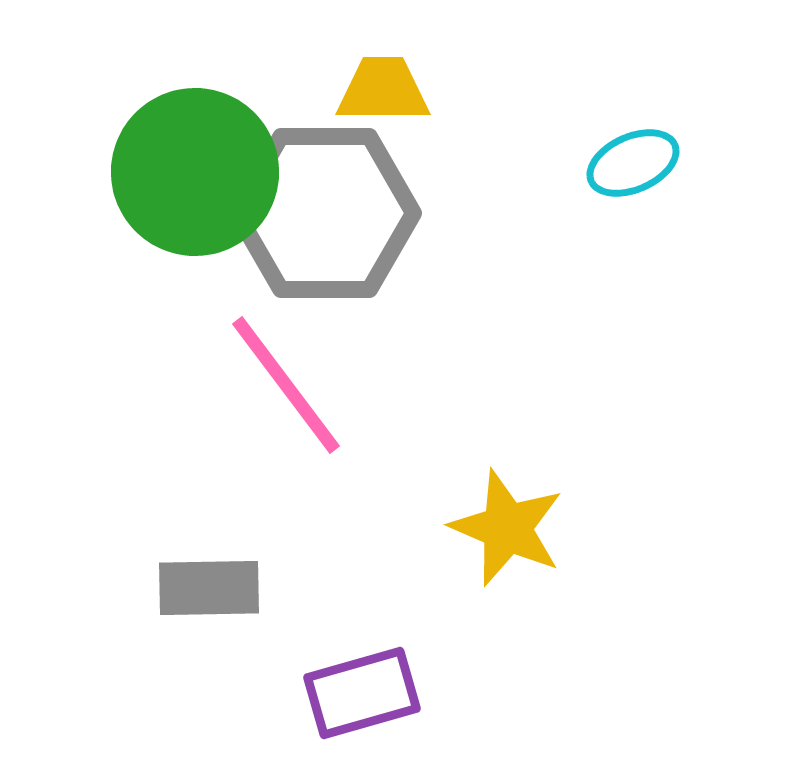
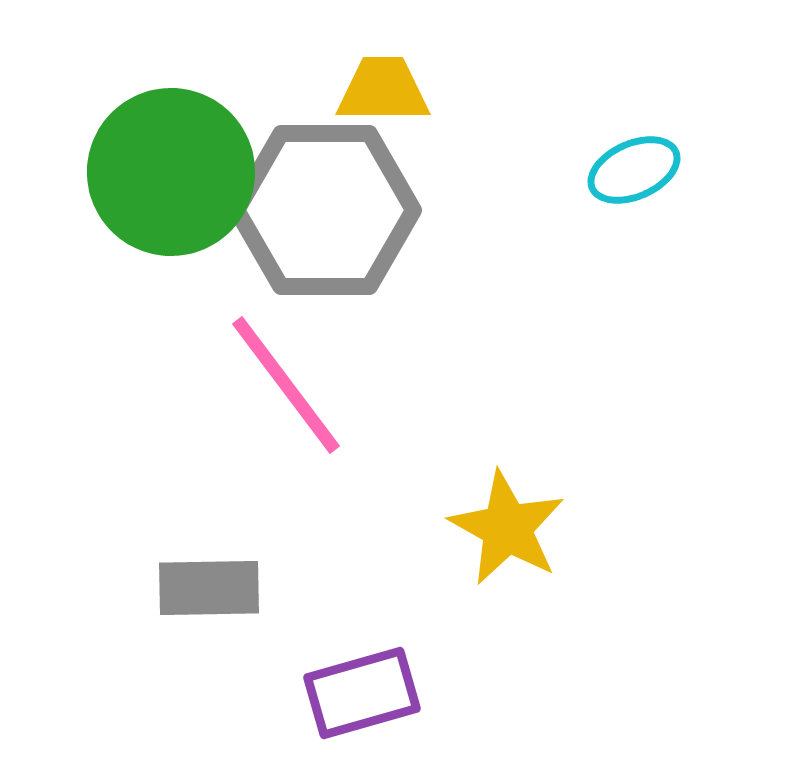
cyan ellipse: moved 1 px right, 7 px down
green circle: moved 24 px left
gray hexagon: moved 3 px up
yellow star: rotated 6 degrees clockwise
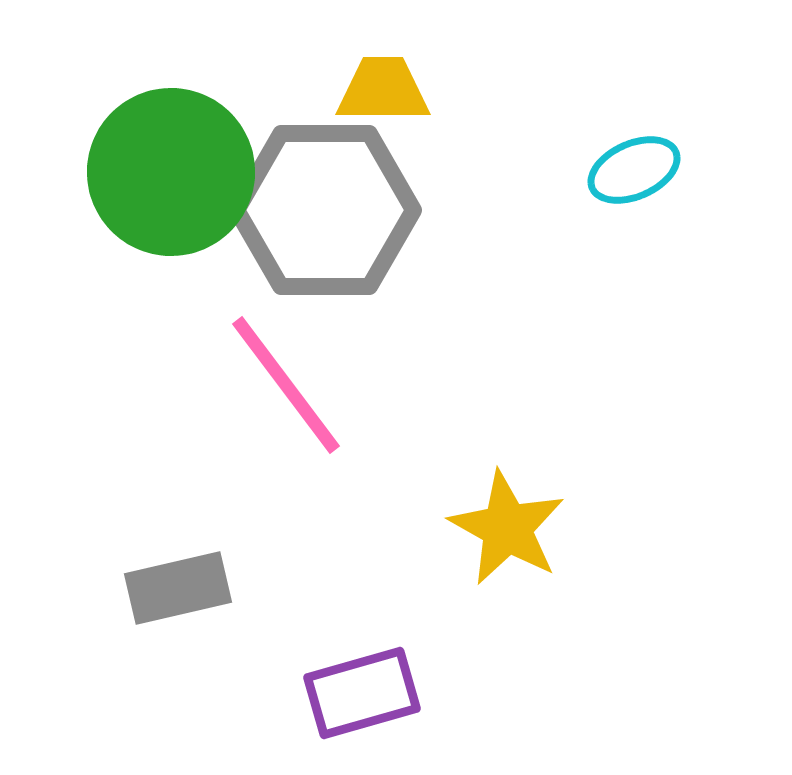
gray rectangle: moved 31 px left; rotated 12 degrees counterclockwise
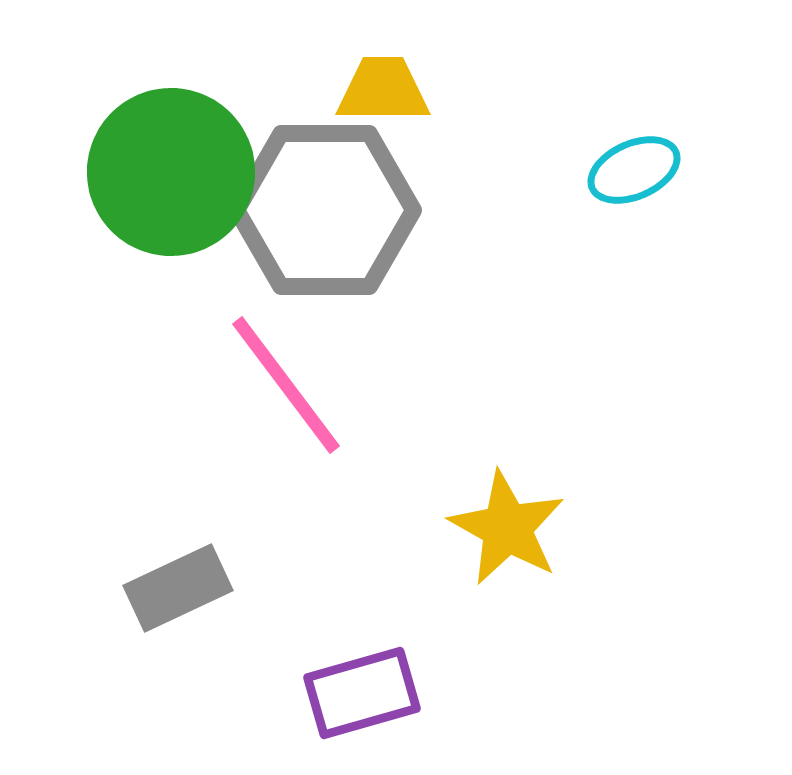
gray rectangle: rotated 12 degrees counterclockwise
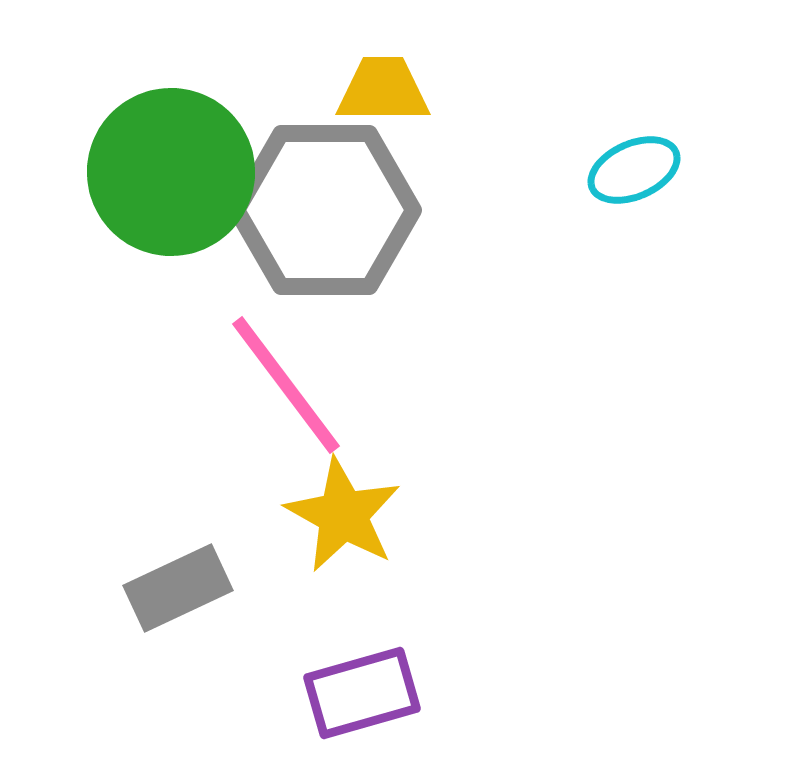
yellow star: moved 164 px left, 13 px up
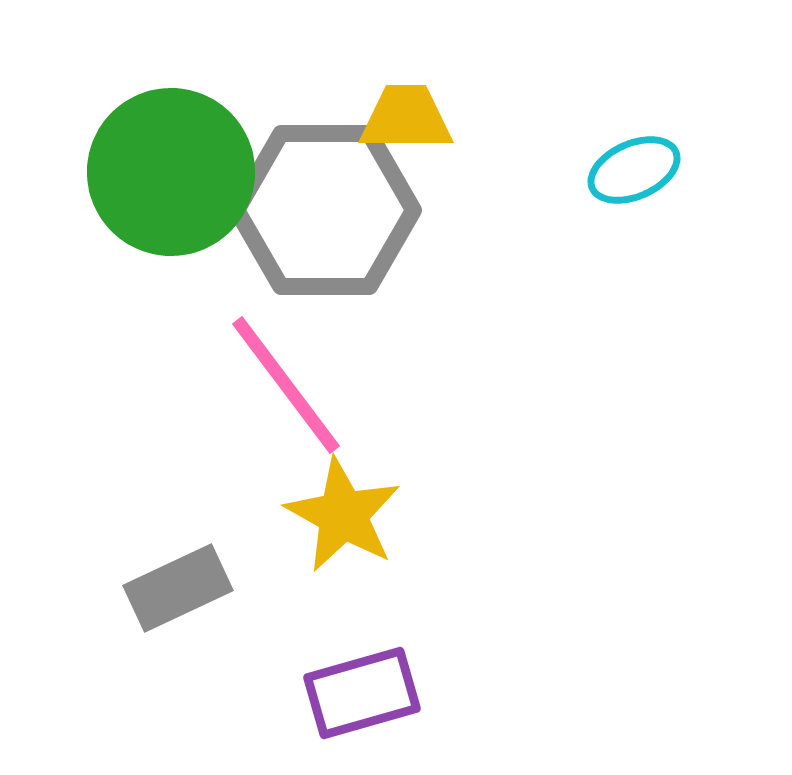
yellow trapezoid: moved 23 px right, 28 px down
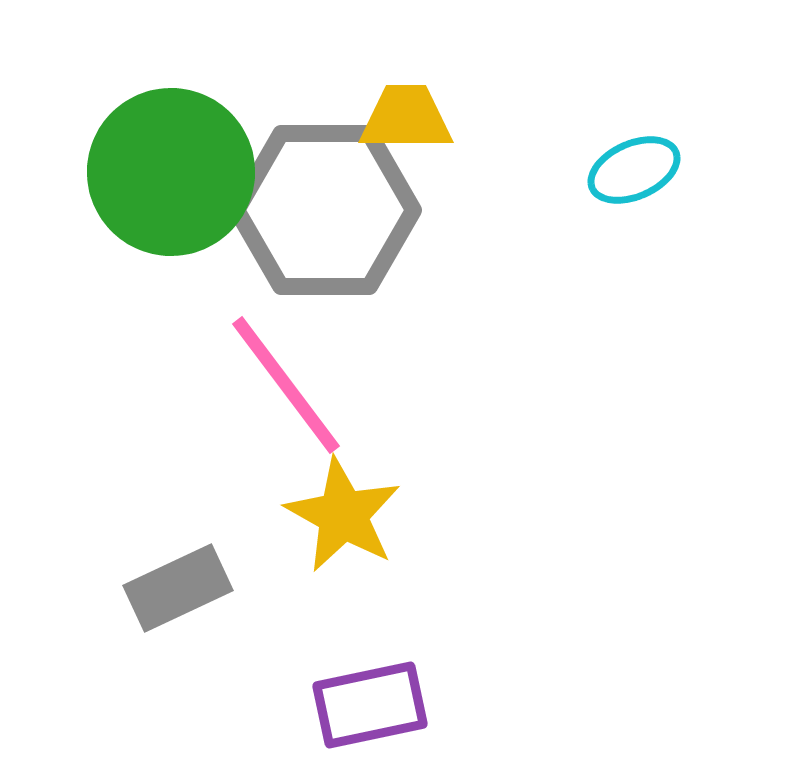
purple rectangle: moved 8 px right, 12 px down; rotated 4 degrees clockwise
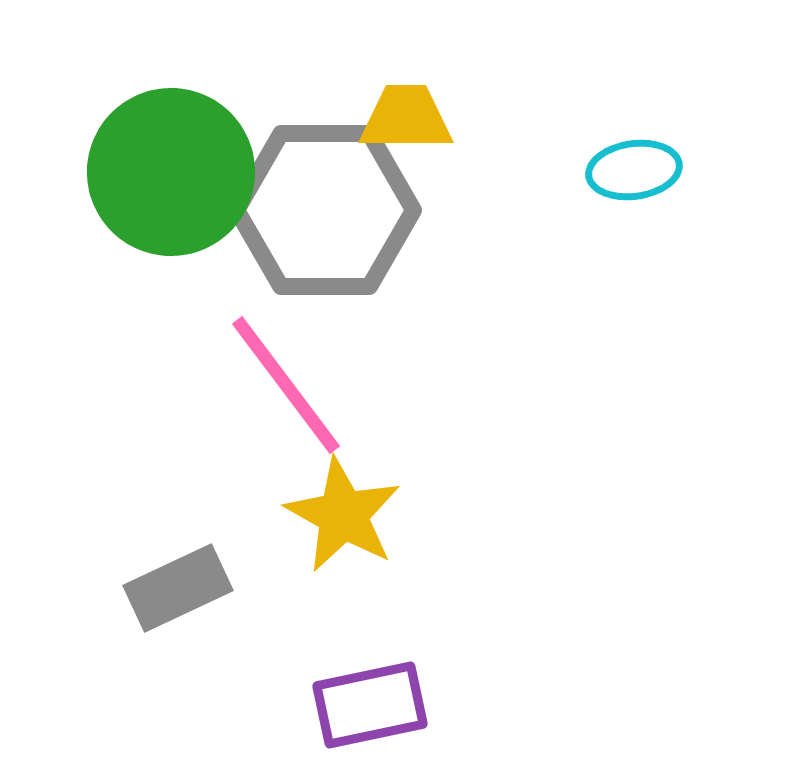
cyan ellipse: rotated 16 degrees clockwise
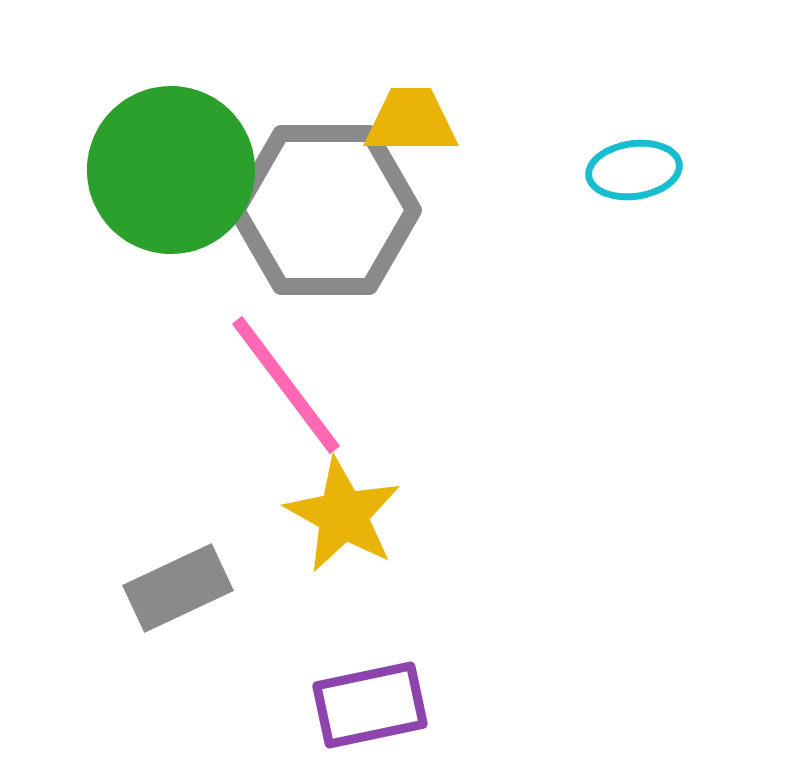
yellow trapezoid: moved 5 px right, 3 px down
green circle: moved 2 px up
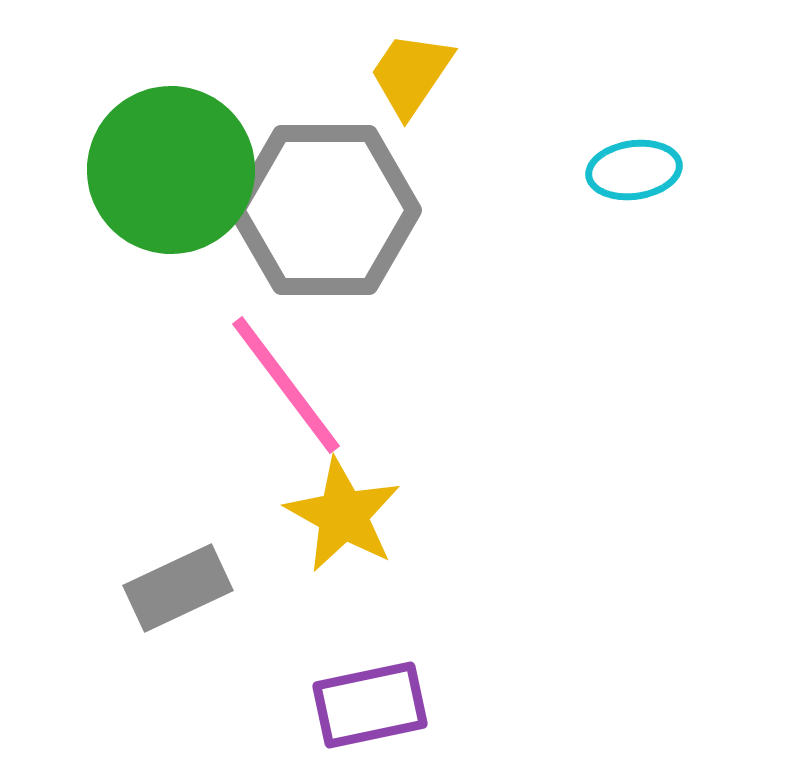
yellow trapezoid: moved 47 px up; rotated 56 degrees counterclockwise
